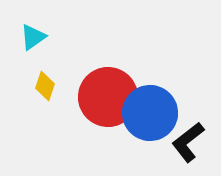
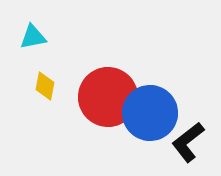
cyan triangle: rotated 24 degrees clockwise
yellow diamond: rotated 8 degrees counterclockwise
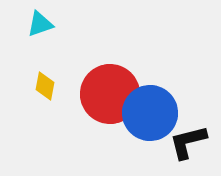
cyan triangle: moved 7 px right, 13 px up; rotated 8 degrees counterclockwise
red circle: moved 2 px right, 3 px up
black L-shape: rotated 24 degrees clockwise
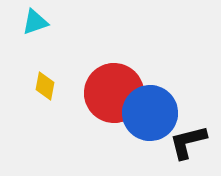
cyan triangle: moved 5 px left, 2 px up
red circle: moved 4 px right, 1 px up
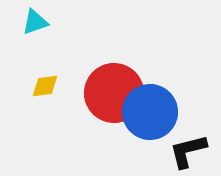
yellow diamond: rotated 72 degrees clockwise
blue circle: moved 1 px up
black L-shape: moved 9 px down
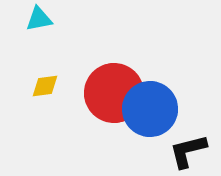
cyan triangle: moved 4 px right, 3 px up; rotated 8 degrees clockwise
blue circle: moved 3 px up
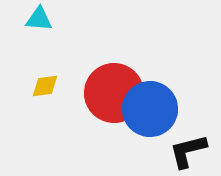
cyan triangle: rotated 16 degrees clockwise
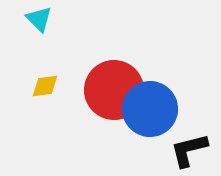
cyan triangle: rotated 40 degrees clockwise
red circle: moved 3 px up
black L-shape: moved 1 px right, 1 px up
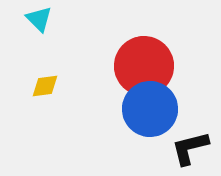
red circle: moved 30 px right, 24 px up
black L-shape: moved 1 px right, 2 px up
